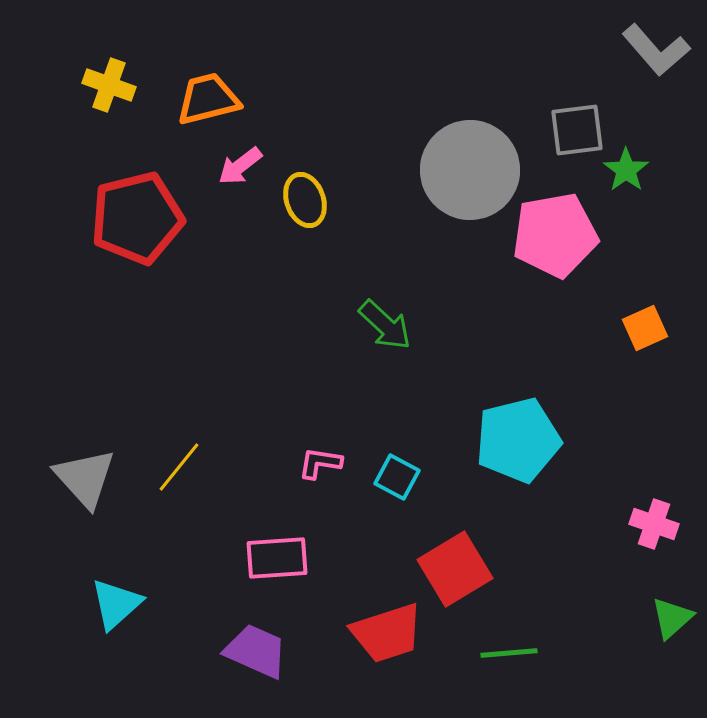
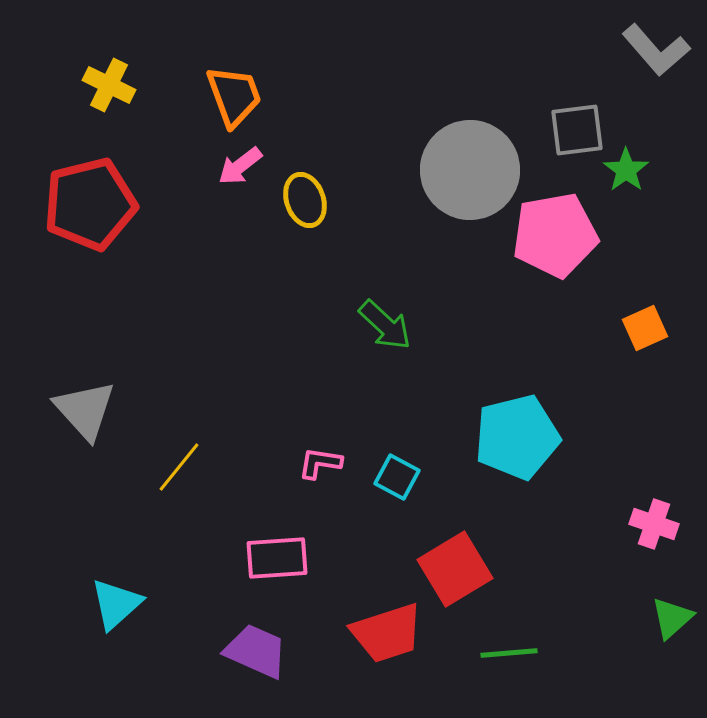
yellow cross: rotated 6 degrees clockwise
orange trapezoid: moved 26 px right, 3 px up; rotated 84 degrees clockwise
red pentagon: moved 47 px left, 14 px up
cyan pentagon: moved 1 px left, 3 px up
gray triangle: moved 68 px up
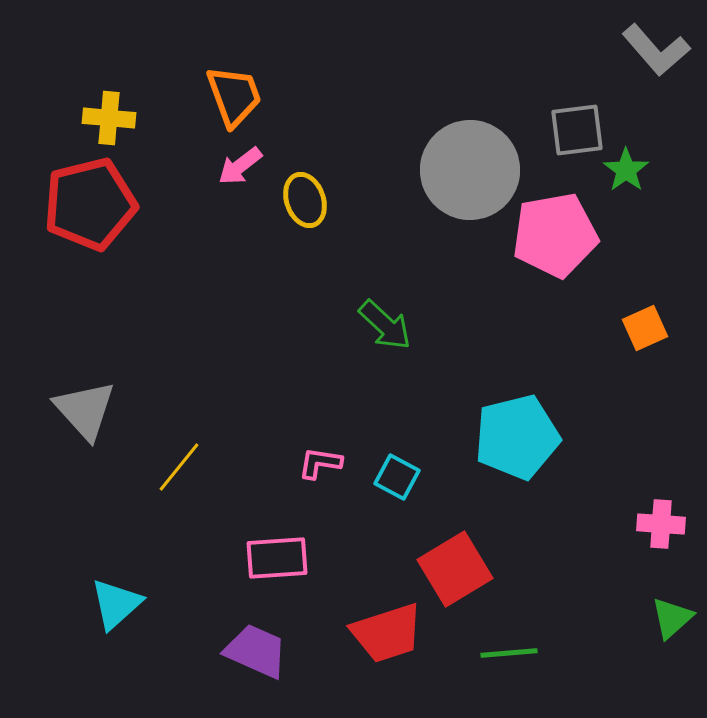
yellow cross: moved 33 px down; rotated 21 degrees counterclockwise
pink cross: moved 7 px right; rotated 15 degrees counterclockwise
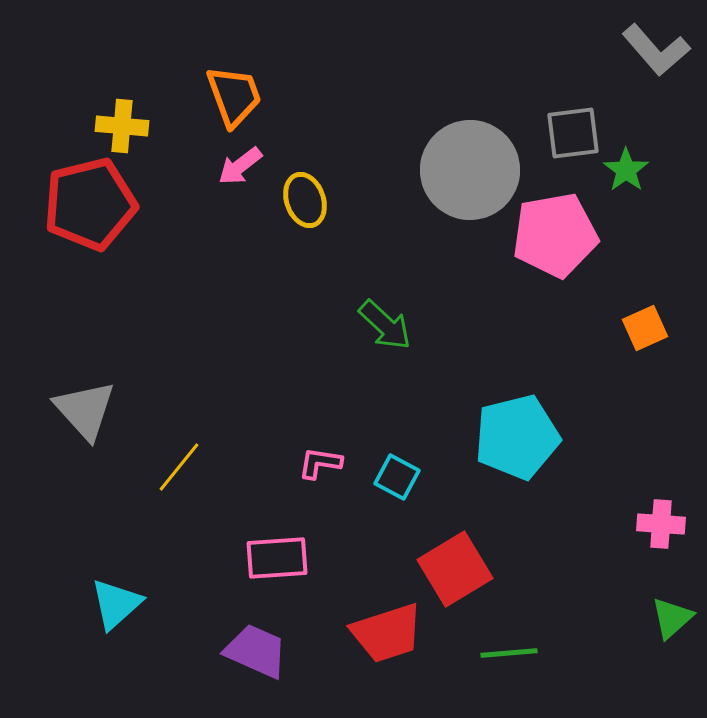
yellow cross: moved 13 px right, 8 px down
gray square: moved 4 px left, 3 px down
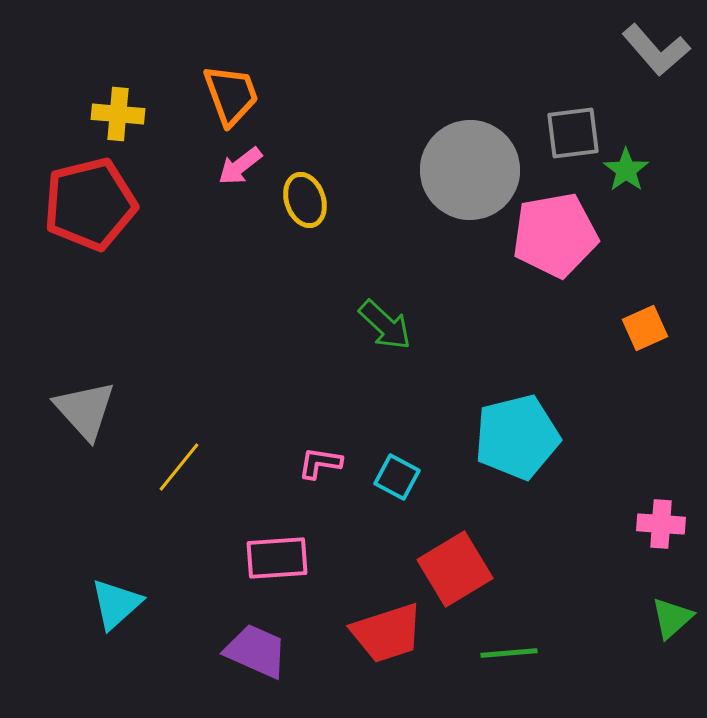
orange trapezoid: moved 3 px left, 1 px up
yellow cross: moved 4 px left, 12 px up
